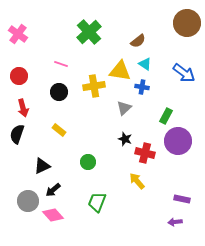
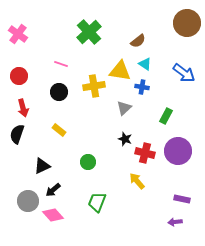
purple circle: moved 10 px down
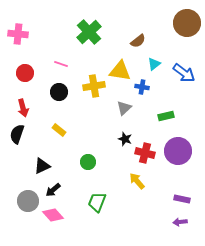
pink cross: rotated 30 degrees counterclockwise
cyan triangle: moved 9 px right; rotated 48 degrees clockwise
red circle: moved 6 px right, 3 px up
green rectangle: rotated 49 degrees clockwise
purple arrow: moved 5 px right
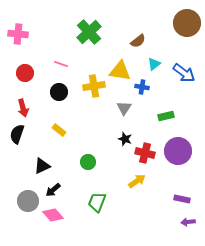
gray triangle: rotated 14 degrees counterclockwise
yellow arrow: rotated 96 degrees clockwise
purple arrow: moved 8 px right
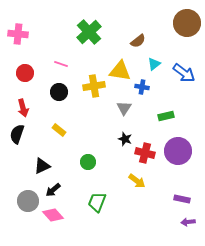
yellow arrow: rotated 72 degrees clockwise
